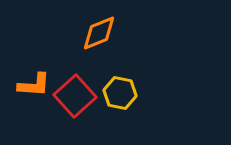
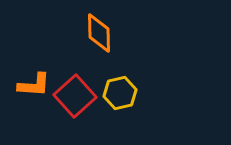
orange diamond: rotated 69 degrees counterclockwise
yellow hexagon: rotated 24 degrees counterclockwise
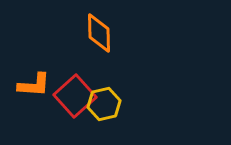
yellow hexagon: moved 16 px left, 11 px down
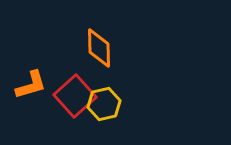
orange diamond: moved 15 px down
orange L-shape: moved 3 px left; rotated 20 degrees counterclockwise
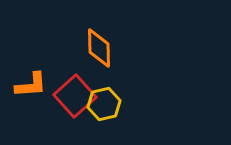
orange L-shape: rotated 12 degrees clockwise
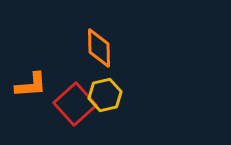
red square: moved 8 px down
yellow hexagon: moved 1 px right, 9 px up
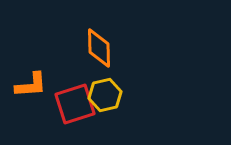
red square: rotated 24 degrees clockwise
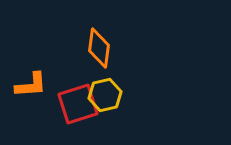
orange diamond: rotated 9 degrees clockwise
red square: moved 3 px right
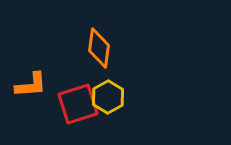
yellow hexagon: moved 3 px right, 2 px down; rotated 16 degrees counterclockwise
